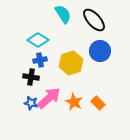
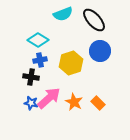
cyan semicircle: rotated 102 degrees clockwise
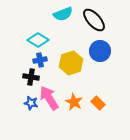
pink arrow: rotated 80 degrees counterclockwise
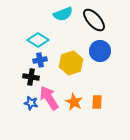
orange rectangle: moved 1 px left, 1 px up; rotated 48 degrees clockwise
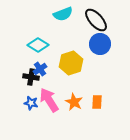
black ellipse: moved 2 px right
cyan diamond: moved 5 px down
blue circle: moved 7 px up
blue cross: moved 9 px down; rotated 24 degrees counterclockwise
pink arrow: moved 2 px down
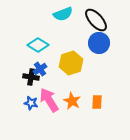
blue circle: moved 1 px left, 1 px up
orange star: moved 2 px left, 1 px up
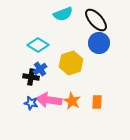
pink arrow: rotated 50 degrees counterclockwise
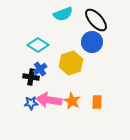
blue circle: moved 7 px left, 1 px up
blue star: rotated 16 degrees counterclockwise
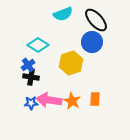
blue cross: moved 12 px left, 4 px up
orange rectangle: moved 2 px left, 3 px up
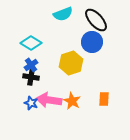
cyan diamond: moved 7 px left, 2 px up
blue cross: moved 3 px right
orange rectangle: moved 9 px right
blue star: rotated 24 degrees clockwise
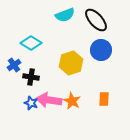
cyan semicircle: moved 2 px right, 1 px down
blue circle: moved 9 px right, 8 px down
blue cross: moved 17 px left
